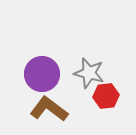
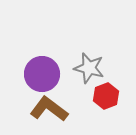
gray star: moved 5 px up
red hexagon: rotated 15 degrees counterclockwise
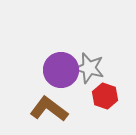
purple circle: moved 19 px right, 4 px up
red hexagon: moved 1 px left; rotated 20 degrees counterclockwise
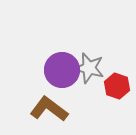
purple circle: moved 1 px right
red hexagon: moved 12 px right, 10 px up
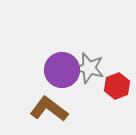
red hexagon: rotated 20 degrees clockwise
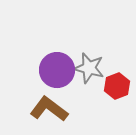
purple circle: moved 5 px left
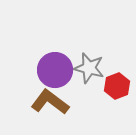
purple circle: moved 2 px left
brown L-shape: moved 1 px right, 7 px up
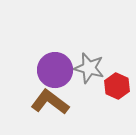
red hexagon: rotated 15 degrees counterclockwise
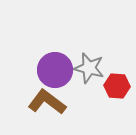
red hexagon: rotated 20 degrees counterclockwise
brown L-shape: moved 3 px left
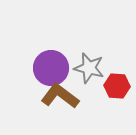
purple circle: moved 4 px left, 2 px up
brown L-shape: moved 13 px right, 6 px up
